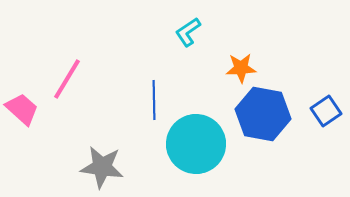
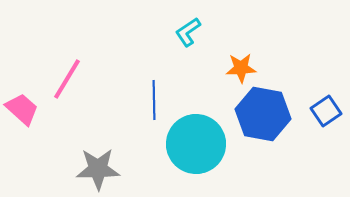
gray star: moved 4 px left, 2 px down; rotated 9 degrees counterclockwise
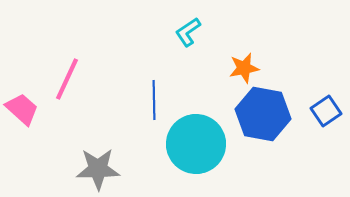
orange star: moved 3 px right; rotated 8 degrees counterclockwise
pink line: rotated 6 degrees counterclockwise
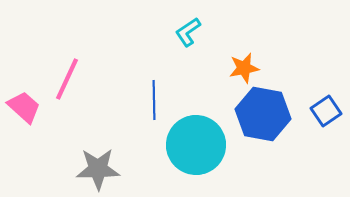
pink trapezoid: moved 2 px right, 2 px up
cyan circle: moved 1 px down
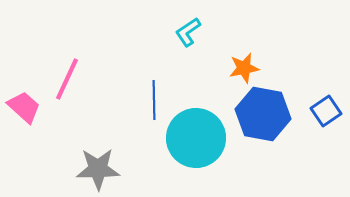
cyan circle: moved 7 px up
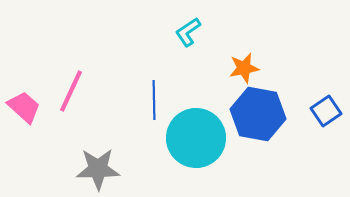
pink line: moved 4 px right, 12 px down
blue hexagon: moved 5 px left
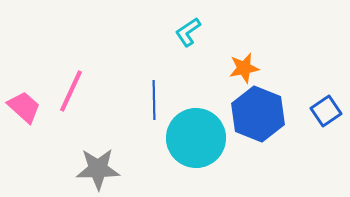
blue hexagon: rotated 12 degrees clockwise
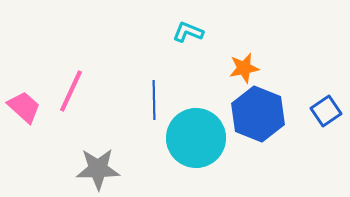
cyan L-shape: rotated 56 degrees clockwise
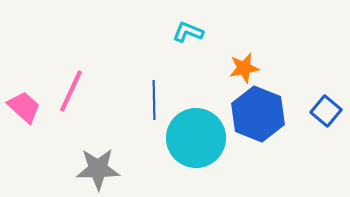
blue square: rotated 16 degrees counterclockwise
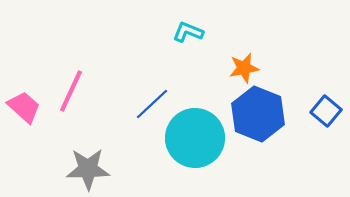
blue line: moved 2 px left, 4 px down; rotated 48 degrees clockwise
cyan circle: moved 1 px left
gray star: moved 10 px left
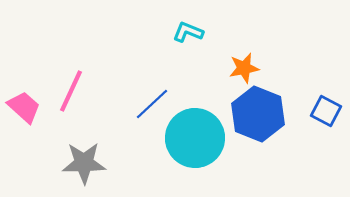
blue square: rotated 12 degrees counterclockwise
gray star: moved 4 px left, 6 px up
